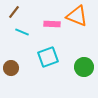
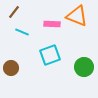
cyan square: moved 2 px right, 2 px up
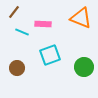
orange triangle: moved 4 px right, 2 px down
pink rectangle: moved 9 px left
brown circle: moved 6 px right
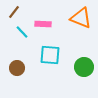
cyan line: rotated 24 degrees clockwise
cyan square: rotated 25 degrees clockwise
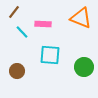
brown circle: moved 3 px down
